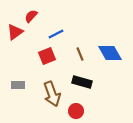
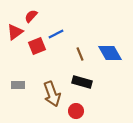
red square: moved 10 px left, 10 px up
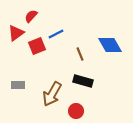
red triangle: moved 1 px right, 1 px down
blue diamond: moved 8 px up
black rectangle: moved 1 px right, 1 px up
brown arrow: rotated 50 degrees clockwise
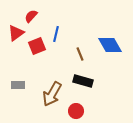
blue line: rotated 49 degrees counterclockwise
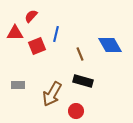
red triangle: moved 1 px left; rotated 36 degrees clockwise
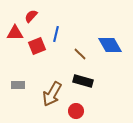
brown line: rotated 24 degrees counterclockwise
